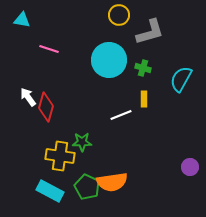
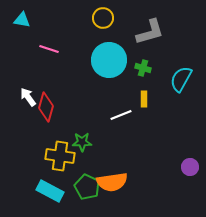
yellow circle: moved 16 px left, 3 px down
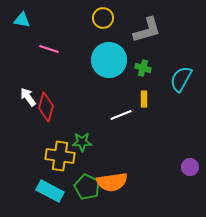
gray L-shape: moved 3 px left, 2 px up
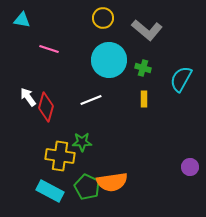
gray L-shape: rotated 56 degrees clockwise
white line: moved 30 px left, 15 px up
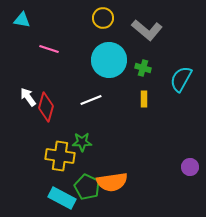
cyan rectangle: moved 12 px right, 7 px down
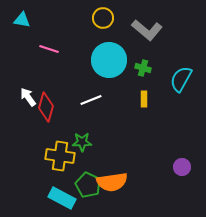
purple circle: moved 8 px left
green pentagon: moved 1 px right, 2 px up
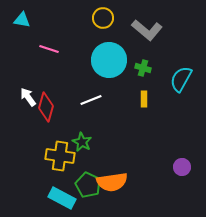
green star: rotated 30 degrees clockwise
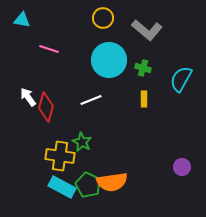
cyan rectangle: moved 11 px up
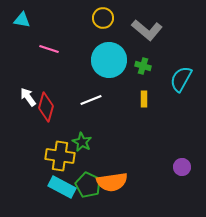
green cross: moved 2 px up
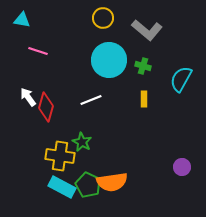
pink line: moved 11 px left, 2 px down
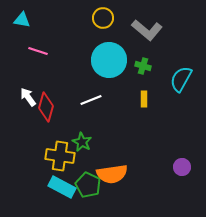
orange semicircle: moved 8 px up
